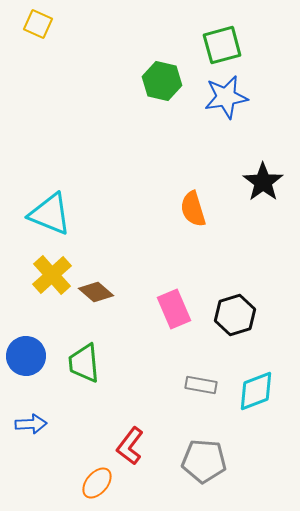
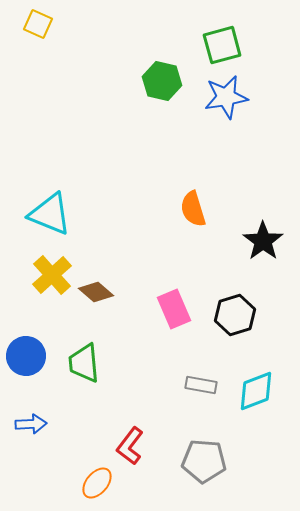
black star: moved 59 px down
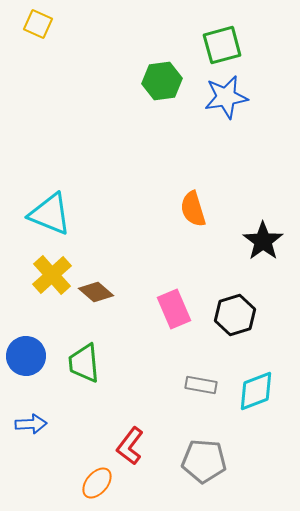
green hexagon: rotated 21 degrees counterclockwise
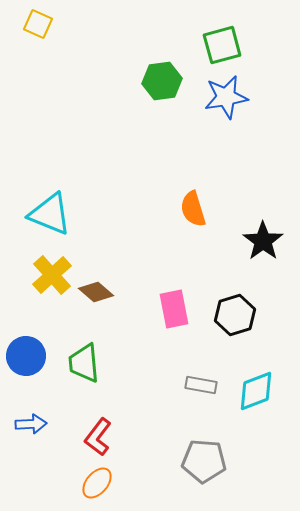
pink rectangle: rotated 12 degrees clockwise
red L-shape: moved 32 px left, 9 px up
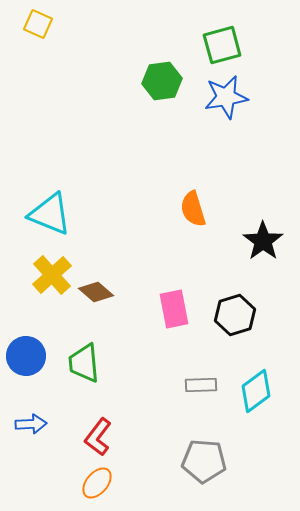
gray rectangle: rotated 12 degrees counterclockwise
cyan diamond: rotated 15 degrees counterclockwise
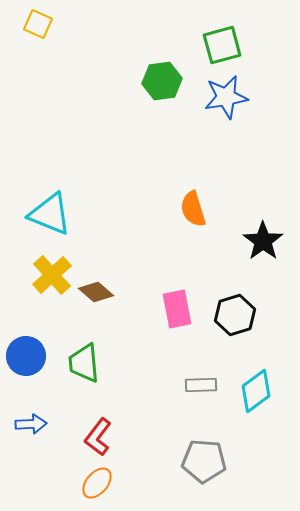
pink rectangle: moved 3 px right
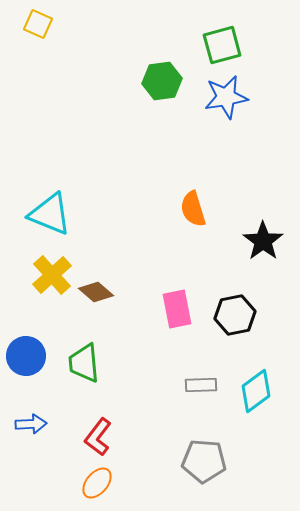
black hexagon: rotated 6 degrees clockwise
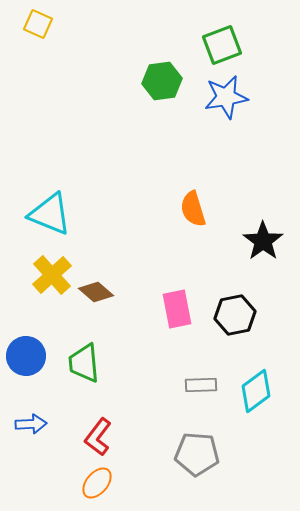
green square: rotated 6 degrees counterclockwise
gray pentagon: moved 7 px left, 7 px up
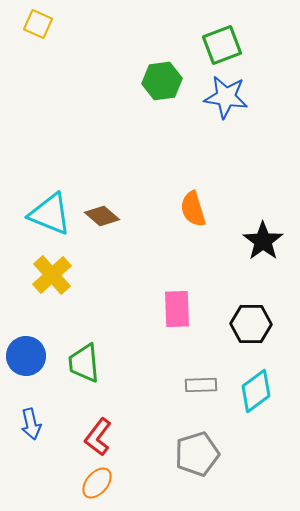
blue star: rotated 18 degrees clockwise
brown diamond: moved 6 px right, 76 px up
pink rectangle: rotated 9 degrees clockwise
black hexagon: moved 16 px right, 9 px down; rotated 12 degrees clockwise
blue arrow: rotated 80 degrees clockwise
gray pentagon: rotated 21 degrees counterclockwise
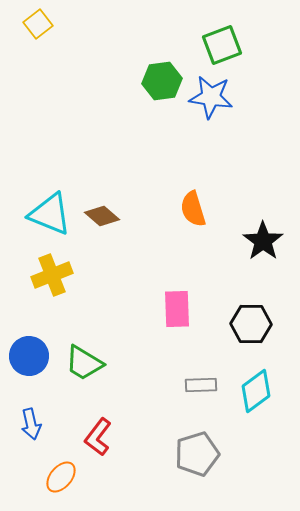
yellow square: rotated 28 degrees clockwise
blue star: moved 15 px left
yellow cross: rotated 21 degrees clockwise
blue circle: moved 3 px right
green trapezoid: rotated 54 degrees counterclockwise
orange ellipse: moved 36 px left, 6 px up
